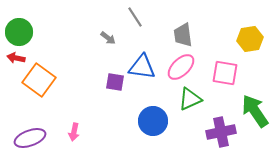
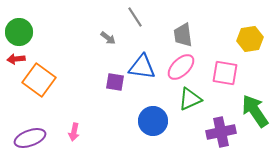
red arrow: moved 1 px down; rotated 18 degrees counterclockwise
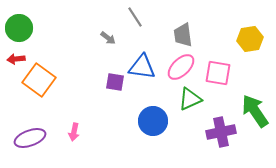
green circle: moved 4 px up
pink square: moved 7 px left
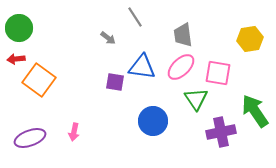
green triangle: moved 6 px right; rotated 40 degrees counterclockwise
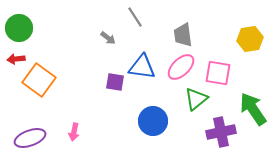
green triangle: rotated 25 degrees clockwise
green arrow: moved 2 px left, 2 px up
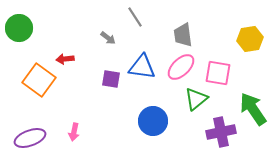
red arrow: moved 49 px right
purple square: moved 4 px left, 3 px up
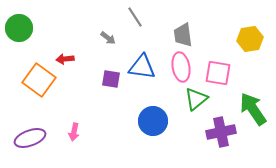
pink ellipse: rotated 56 degrees counterclockwise
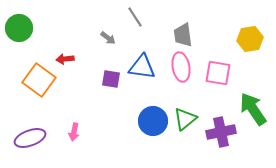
green triangle: moved 11 px left, 20 px down
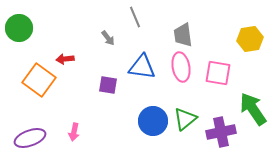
gray line: rotated 10 degrees clockwise
gray arrow: rotated 14 degrees clockwise
purple square: moved 3 px left, 6 px down
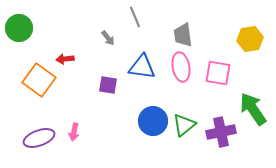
green triangle: moved 1 px left, 6 px down
purple ellipse: moved 9 px right
